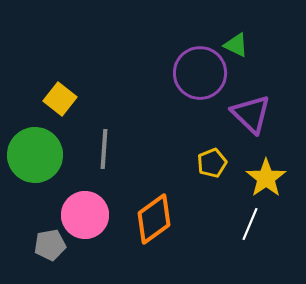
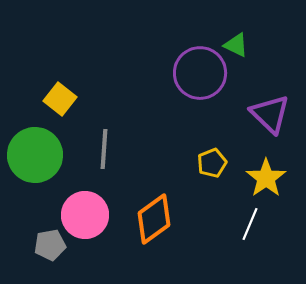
purple triangle: moved 19 px right
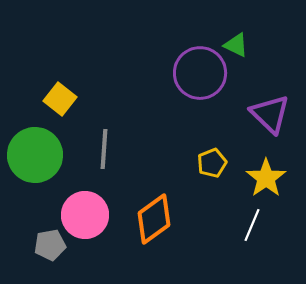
white line: moved 2 px right, 1 px down
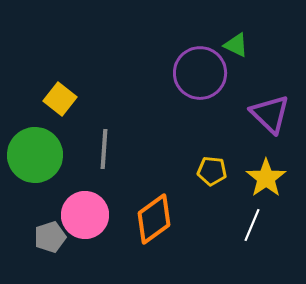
yellow pentagon: moved 8 px down; rotated 28 degrees clockwise
gray pentagon: moved 8 px up; rotated 8 degrees counterclockwise
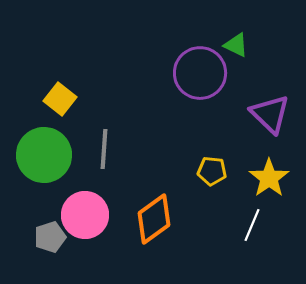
green circle: moved 9 px right
yellow star: moved 3 px right
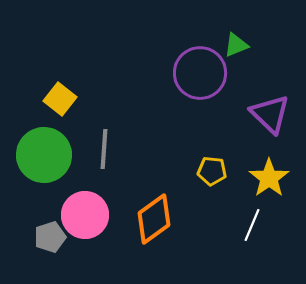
green triangle: rotated 48 degrees counterclockwise
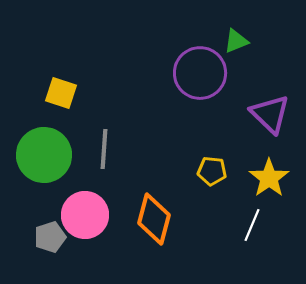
green triangle: moved 4 px up
yellow square: moved 1 px right, 6 px up; rotated 20 degrees counterclockwise
orange diamond: rotated 39 degrees counterclockwise
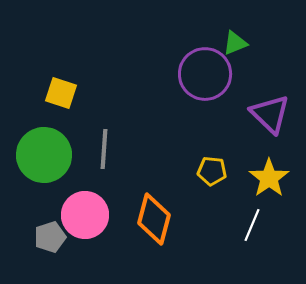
green triangle: moved 1 px left, 2 px down
purple circle: moved 5 px right, 1 px down
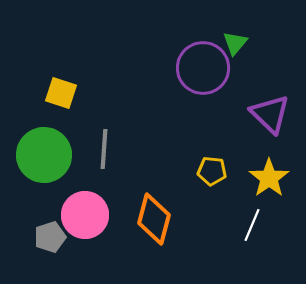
green triangle: rotated 28 degrees counterclockwise
purple circle: moved 2 px left, 6 px up
